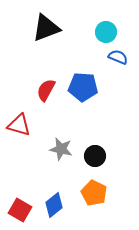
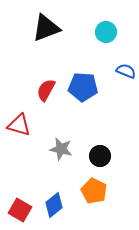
blue semicircle: moved 8 px right, 14 px down
black circle: moved 5 px right
orange pentagon: moved 2 px up
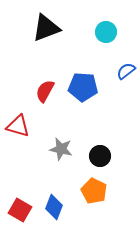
blue semicircle: rotated 60 degrees counterclockwise
red semicircle: moved 1 px left, 1 px down
red triangle: moved 1 px left, 1 px down
blue diamond: moved 2 px down; rotated 30 degrees counterclockwise
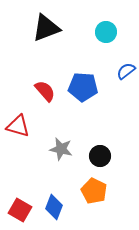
red semicircle: rotated 110 degrees clockwise
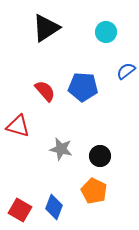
black triangle: rotated 12 degrees counterclockwise
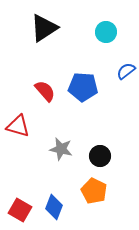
black triangle: moved 2 px left
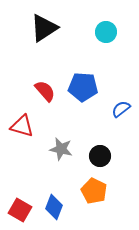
blue semicircle: moved 5 px left, 38 px down
red triangle: moved 4 px right
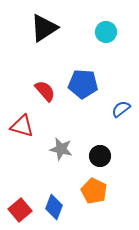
blue pentagon: moved 3 px up
red square: rotated 20 degrees clockwise
